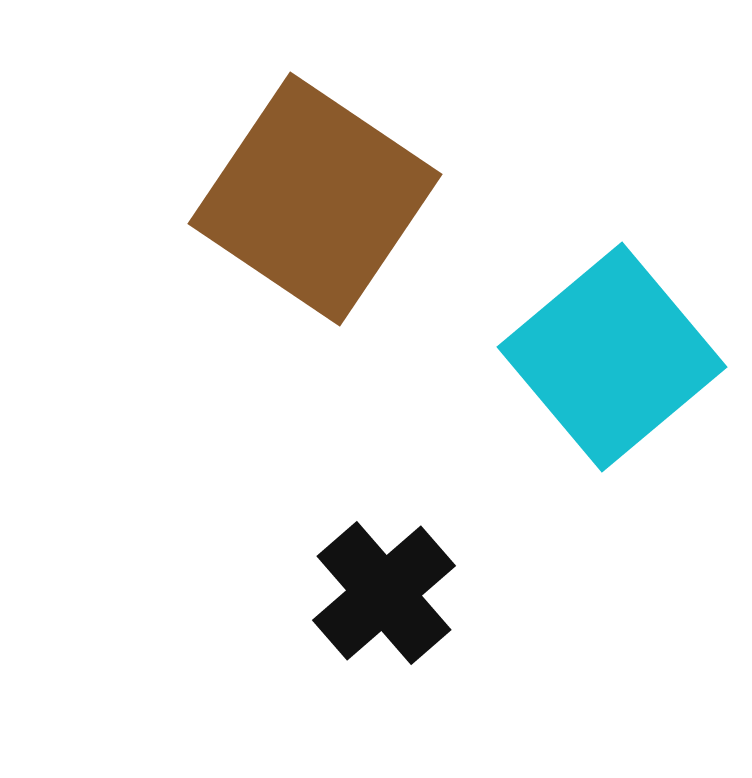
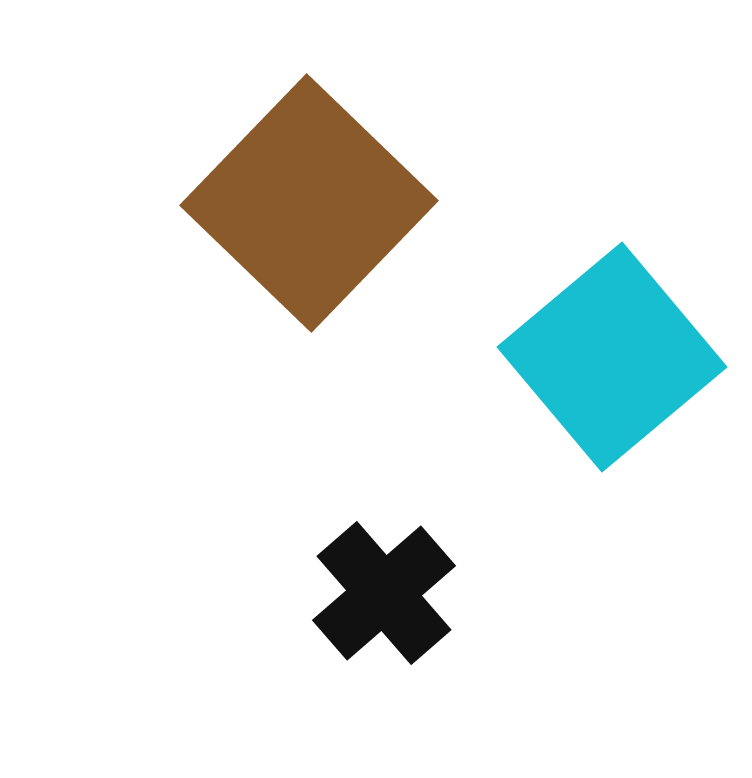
brown square: moved 6 px left, 4 px down; rotated 10 degrees clockwise
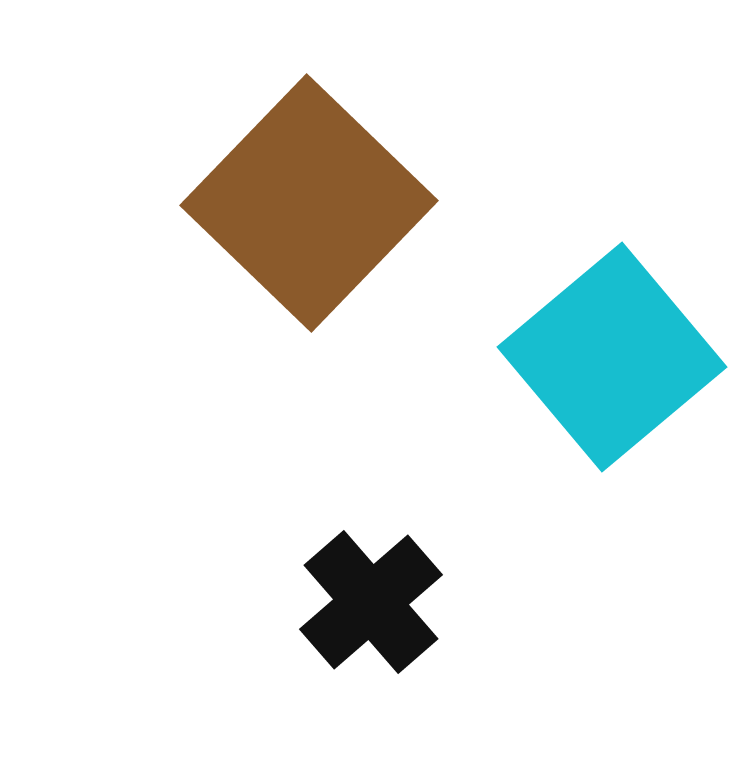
black cross: moved 13 px left, 9 px down
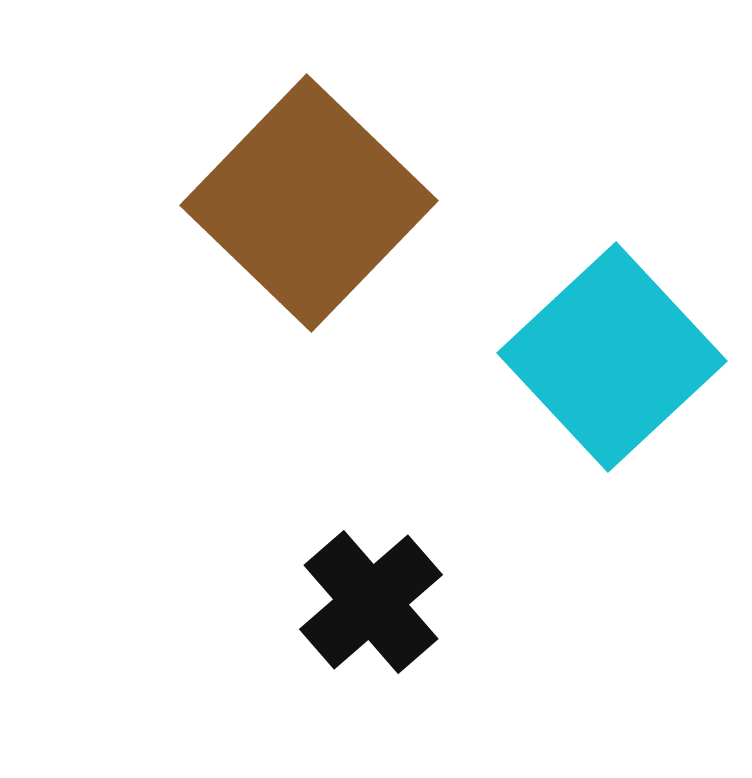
cyan square: rotated 3 degrees counterclockwise
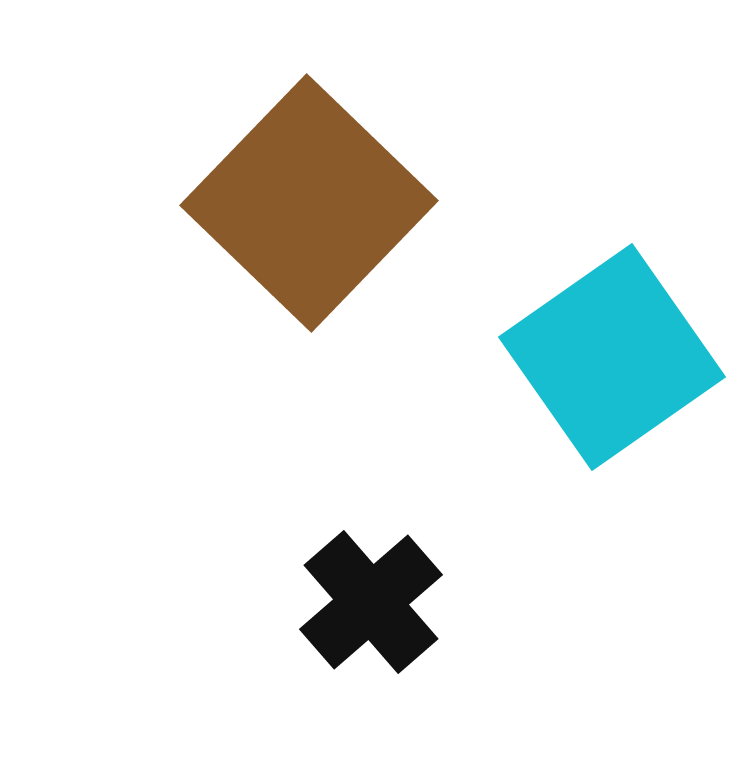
cyan square: rotated 8 degrees clockwise
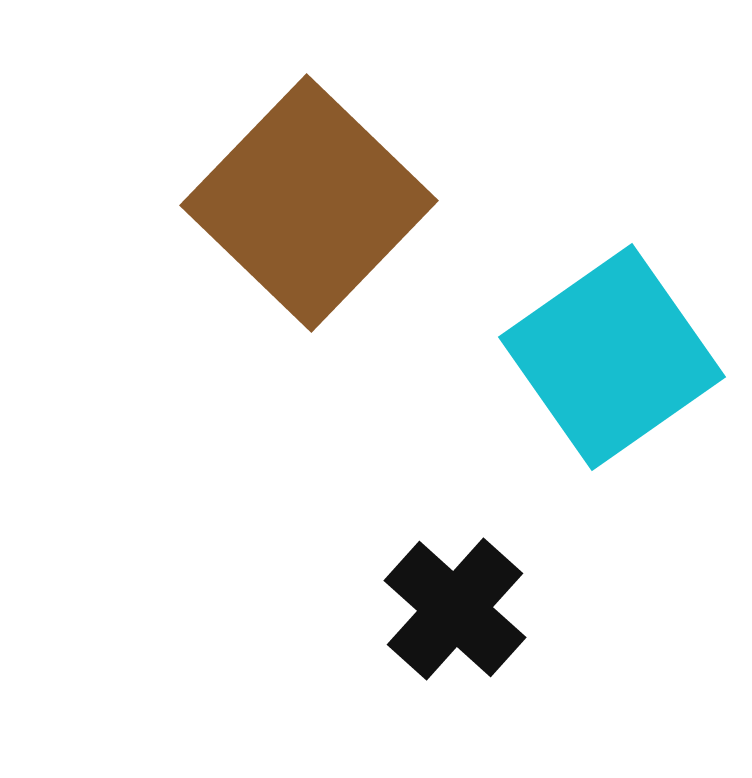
black cross: moved 84 px right, 7 px down; rotated 7 degrees counterclockwise
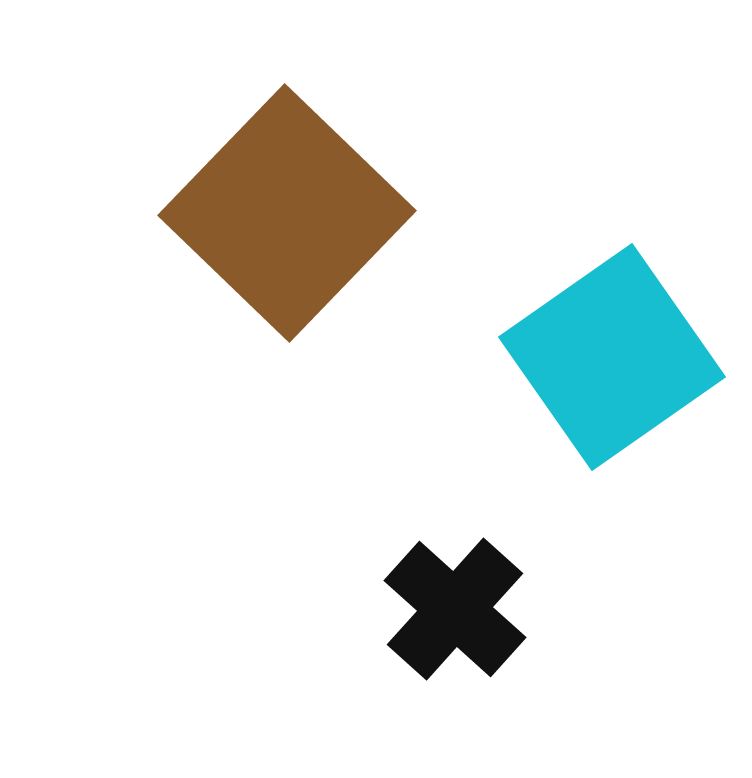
brown square: moved 22 px left, 10 px down
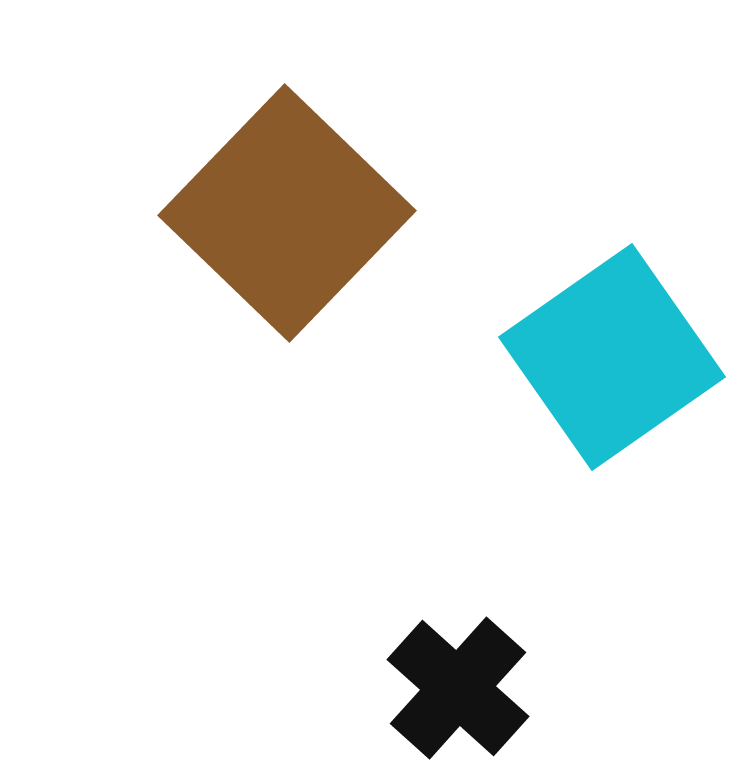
black cross: moved 3 px right, 79 px down
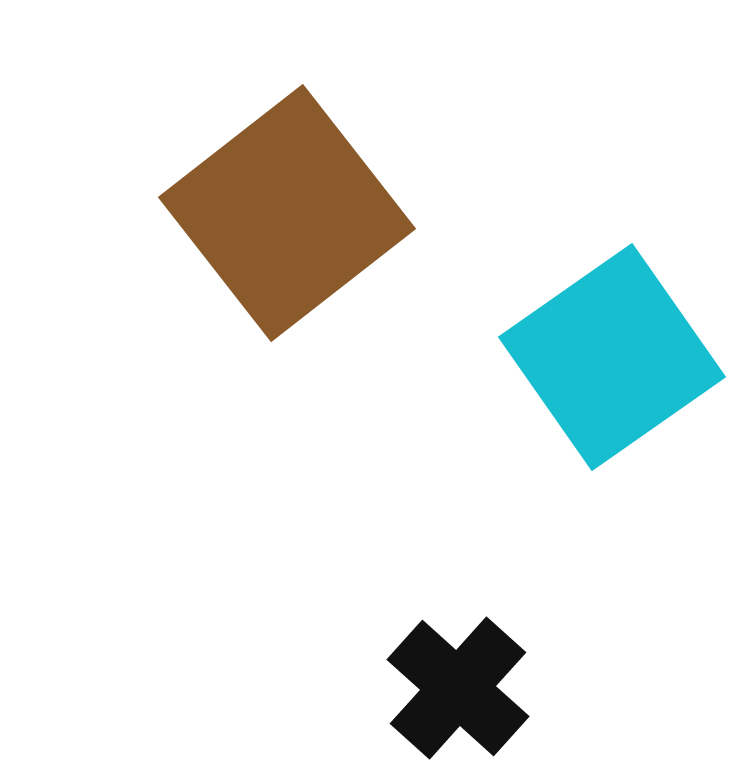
brown square: rotated 8 degrees clockwise
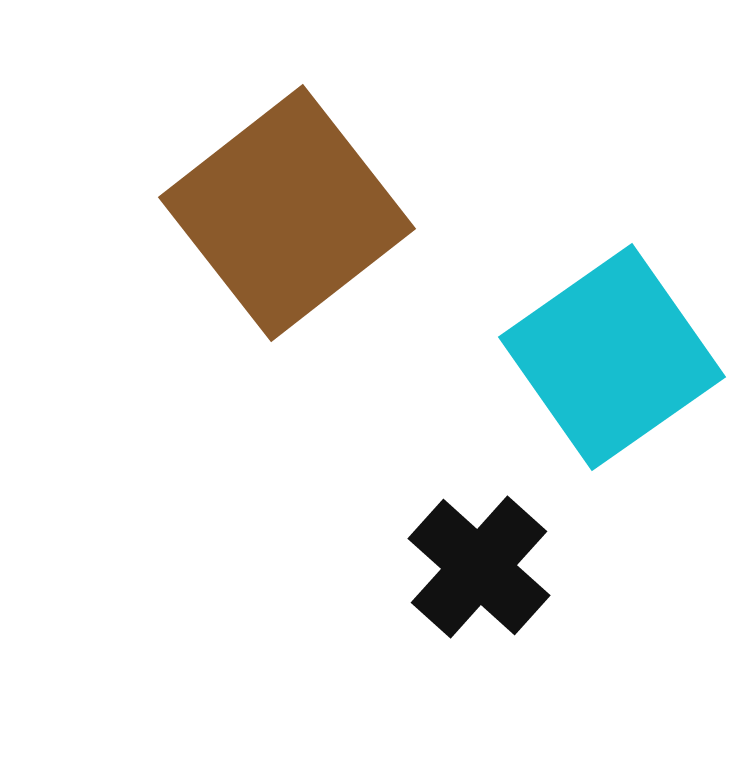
black cross: moved 21 px right, 121 px up
